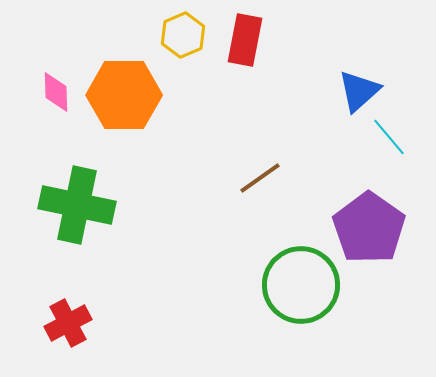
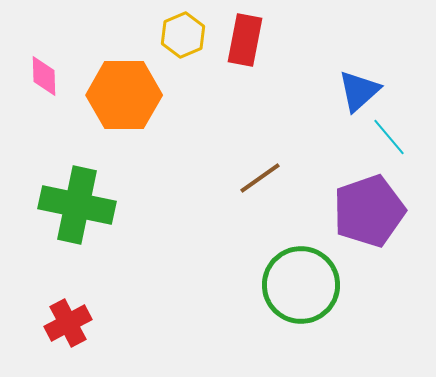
pink diamond: moved 12 px left, 16 px up
purple pentagon: moved 17 px up; rotated 18 degrees clockwise
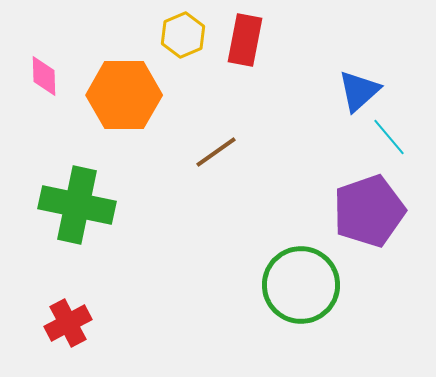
brown line: moved 44 px left, 26 px up
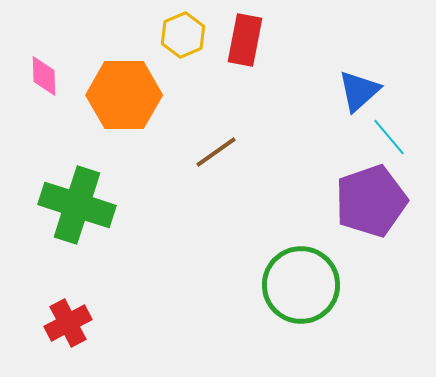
green cross: rotated 6 degrees clockwise
purple pentagon: moved 2 px right, 10 px up
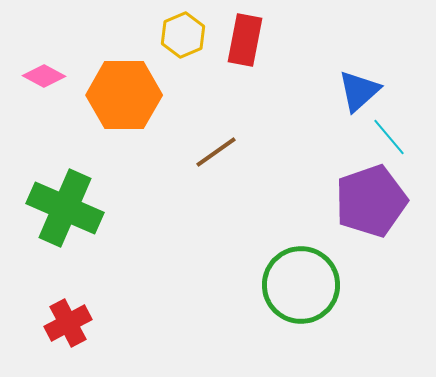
pink diamond: rotated 60 degrees counterclockwise
green cross: moved 12 px left, 3 px down; rotated 6 degrees clockwise
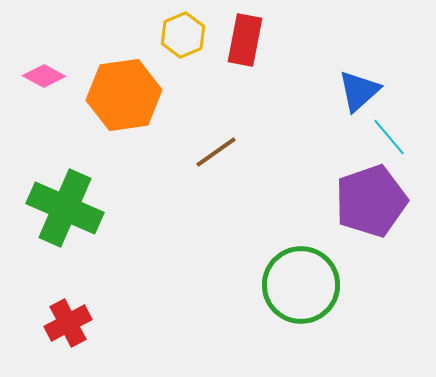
orange hexagon: rotated 8 degrees counterclockwise
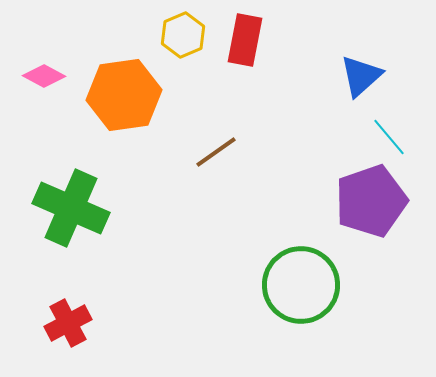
blue triangle: moved 2 px right, 15 px up
green cross: moved 6 px right
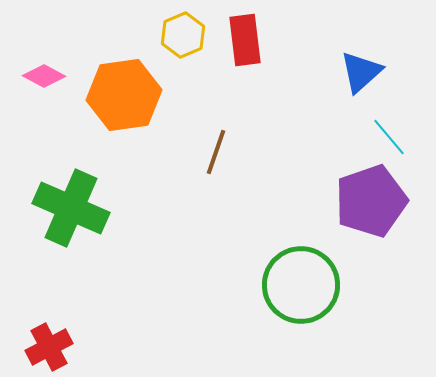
red rectangle: rotated 18 degrees counterclockwise
blue triangle: moved 4 px up
brown line: rotated 36 degrees counterclockwise
red cross: moved 19 px left, 24 px down
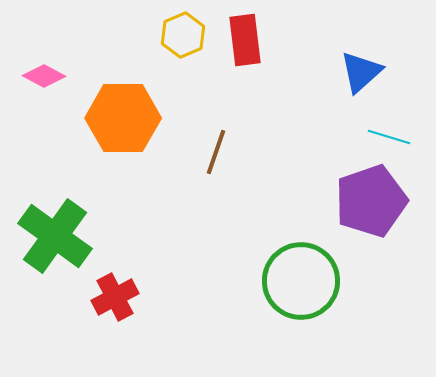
orange hexagon: moved 1 px left, 23 px down; rotated 8 degrees clockwise
cyan line: rotated 33 degrees counterclockwise
green cross: moved 16 px left, 28 px down; rotated 12 degrees clockwise
green circle: moved 4 px up
red cross: moved 66 px right, 50 px up
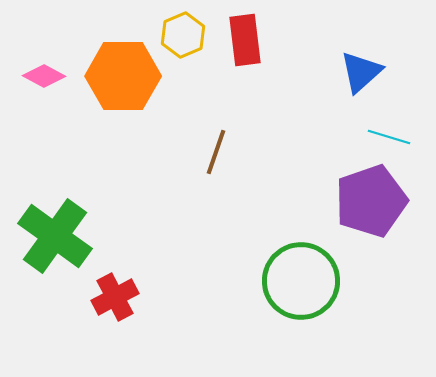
orange hexagon: moved 42 px up
